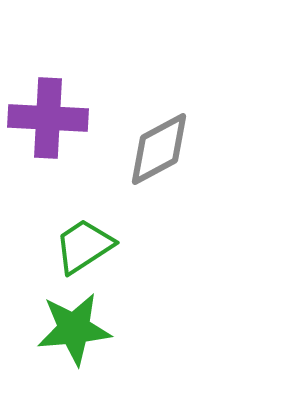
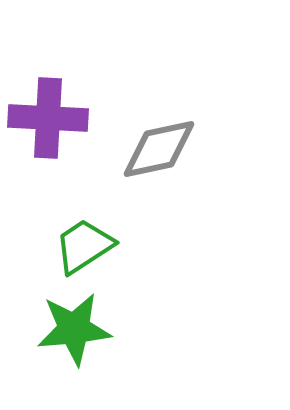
gray diamond: rotated 16 degrees clockwise
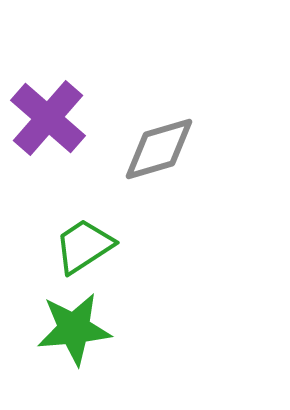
purple cross: rotated 38 degrees clockwise
gray diamond: rotated 4 degrees counterclockwise
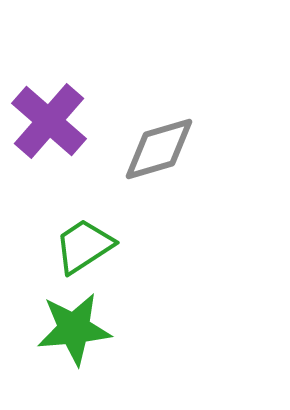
purple cross: moved 1 px right, 3 px down
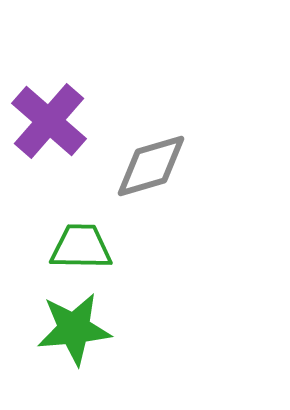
gray diamond: moved 8 px left, 17 px down
green trapezoid: moved 3 px left, 1 px down; rotated 34 degrees clockwise
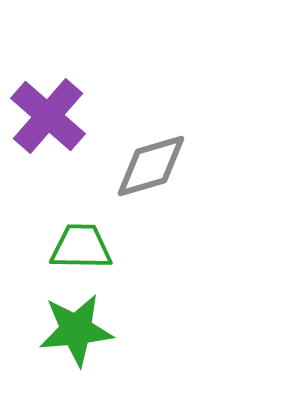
purple cross: moved 1 px left, 5 px up
green star: moved 2 px right, 1 px down
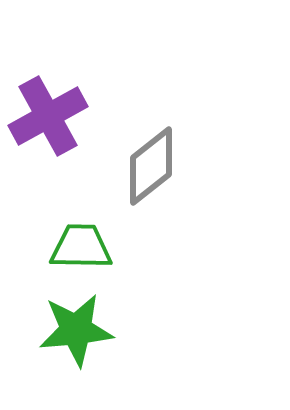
purple cross: rotated 20 degrees clockwise
gray diamond: rotated 22 degrees counterclockwise
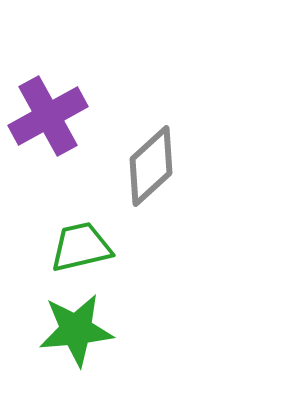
gray diamond: rotated 4 degrees counterclockwise
green trapezoid: rotated 14 degrees counterclockwise
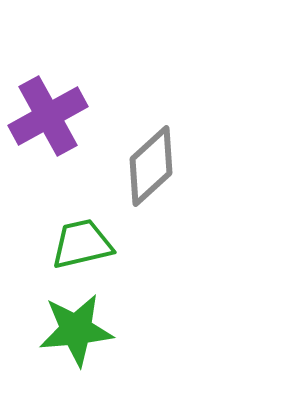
green trapezoid: moved 1 px right, 3 px up
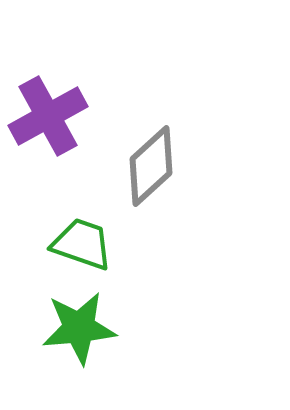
green trapezoid: rotated 32 degrees clockwise
green star: moved 3 px right, 2 px up
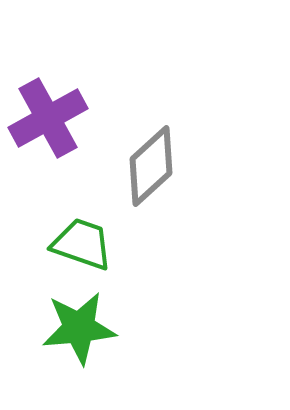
purple cross: moved 2 px down
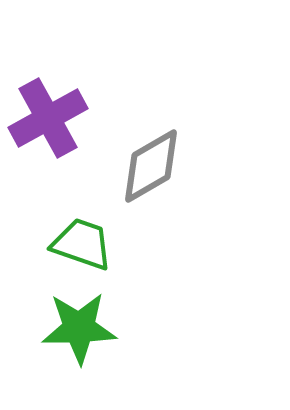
gray diamond: rotated 12 degrees clockwise
green star: rotated 4 degrees clockwise
